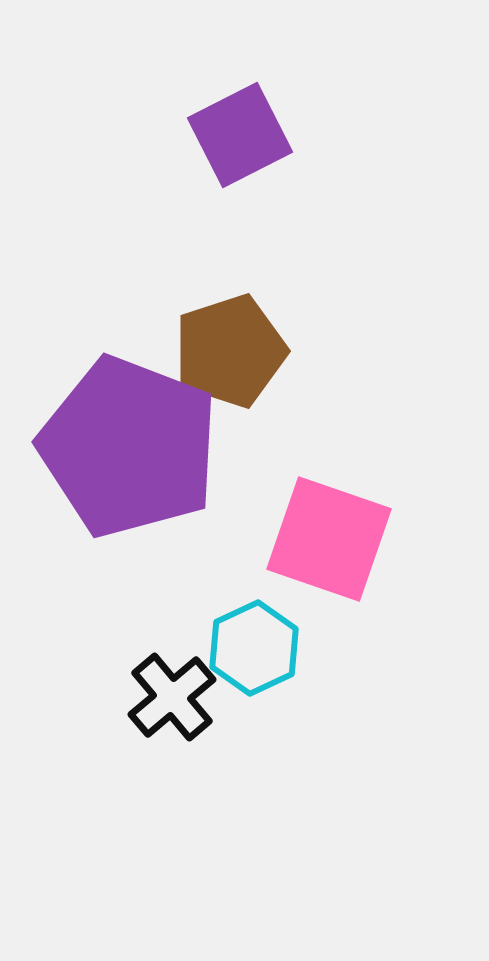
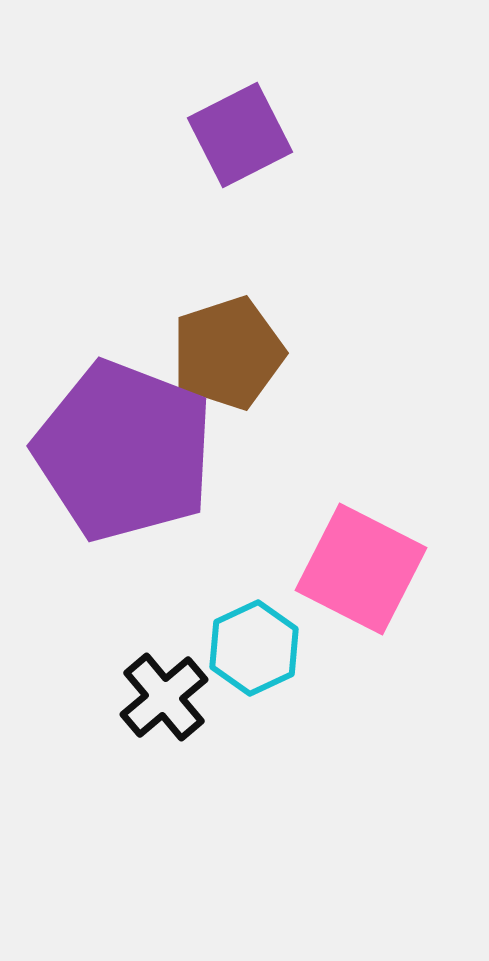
brown pentagon: moved 2 px left, 2 px down
purple pentagon: moved 5 px left, 4 px down
pink square: moved 32 px right, 30 px down; rotated 8 degrees clockwise
black cross: moved 8 px left
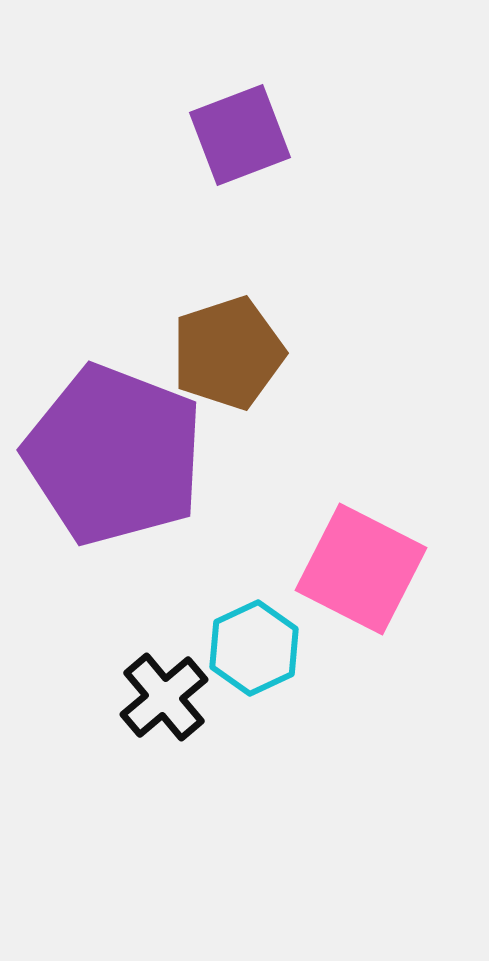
purple square: rotated 6 degrees clockwise
purple pentagon: moved 10 px left, 4 px down
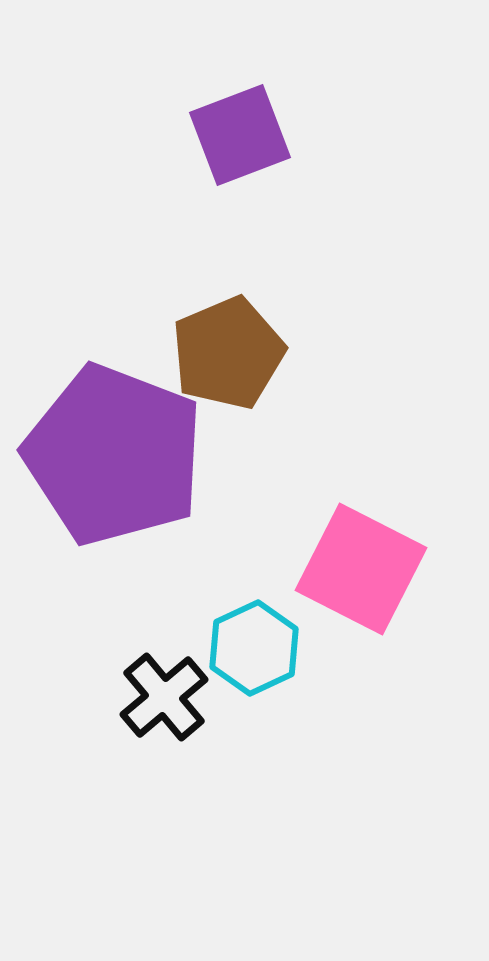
brown pentagon: rotated 5 degrees counterclockwise
